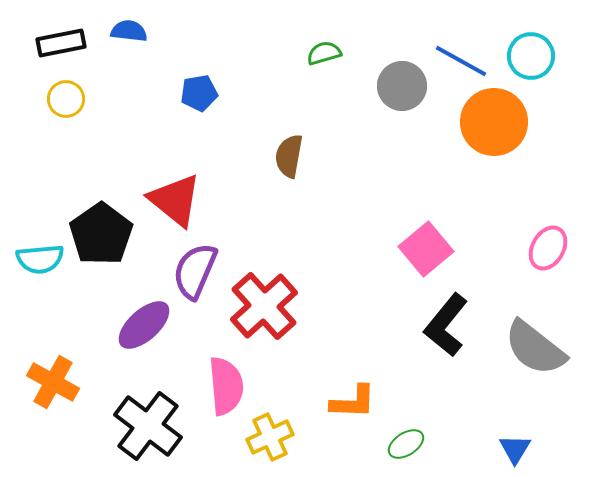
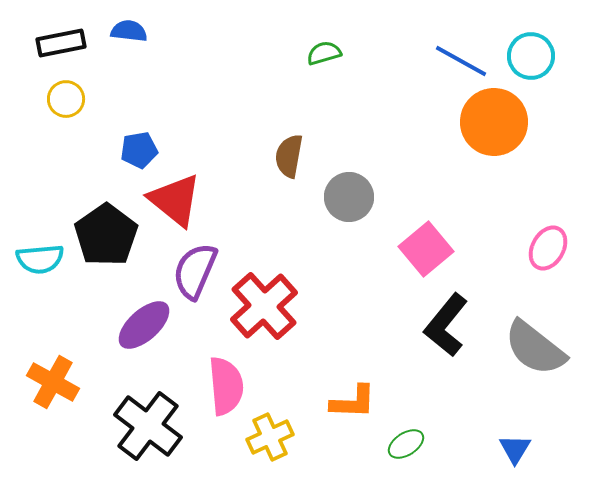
gray circle: moved 53 px left, 111 px down
blue pentagon: moved 60 px left, 57 px down
black pentagon: moved 5 px right, 1 px down
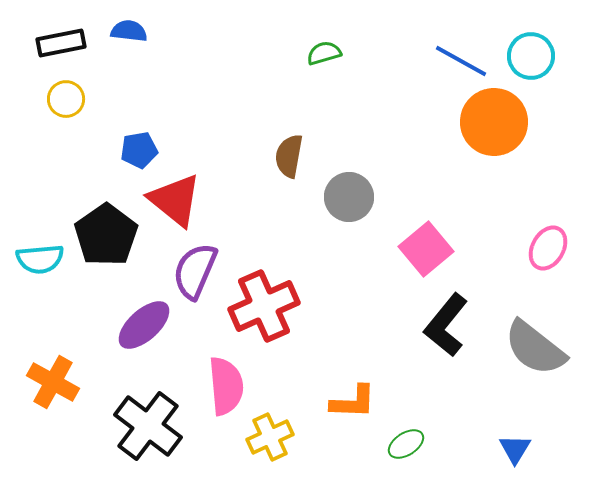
red cross: rotated 18 degrees clockwise
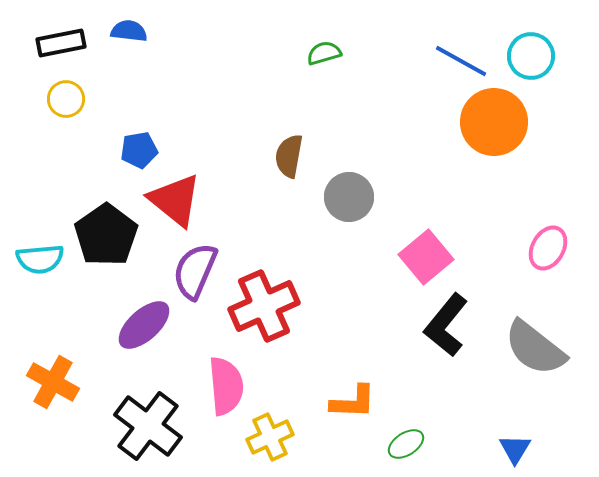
pink square: moved 8 px down
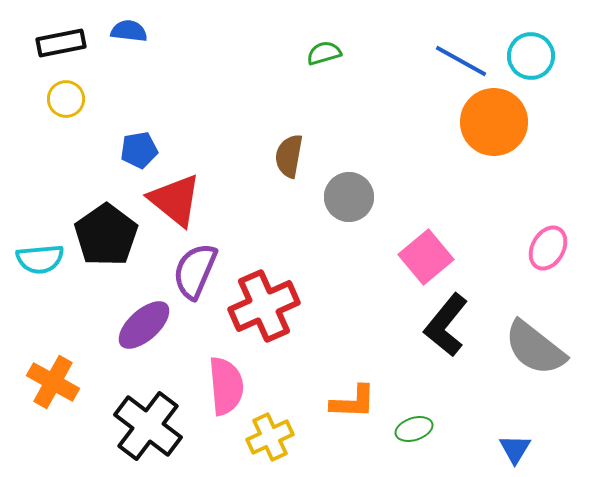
green ellipse: moved 8 px right, 15 px up; rotated 15 degrees clockwise
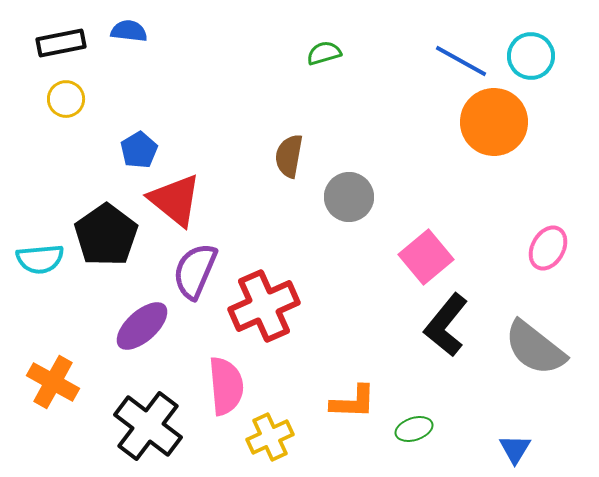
blue pentagon: rotated 21 degrees counterclockwise
purple ellipse: moved 2 px left, 1 px down
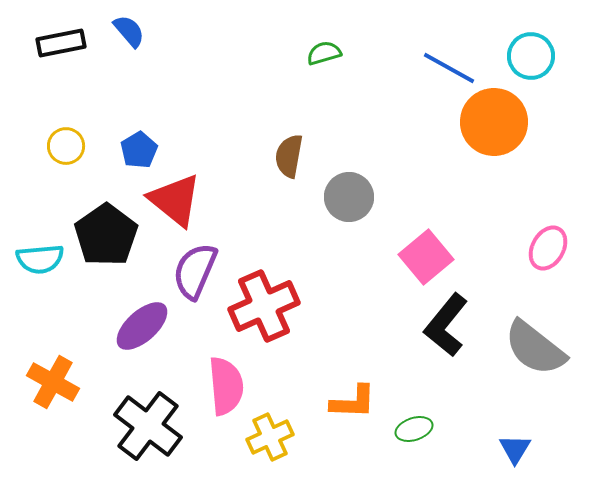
blue semicircle: rotated 42 degrees clockwise
blue line: moved 12 px left, 7 px down
yellow circle: moved 47 px down
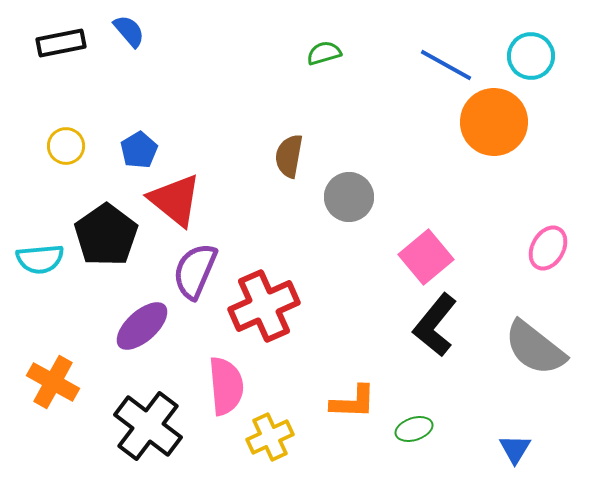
blue line: moved 3 px left, 3 px up
black L-shape: moved 11 px left
